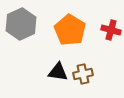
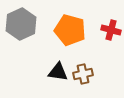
orange pentagon: rotated 16 degrees counterclockwise
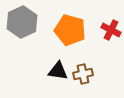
gray hexagon: moved 1 px right, 2 px up
red cross: rotated 12 degrees clockwise
black triangle: moved 1 px up
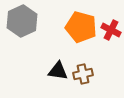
gray hexagon: moved 1 px up
orange pentagon: moved 11 px right, 3 px up
